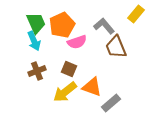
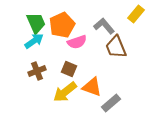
cyan arrow: rotated 102 degrees counterclockwise
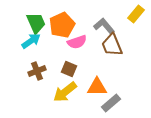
cyan arrow: moved 3 px left
brown trapezoid: moved 4 px left, 2 px up
orange triangle: moved 5 px right; rotated 20 degrees counterclockwise
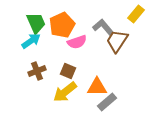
gray L-shape: moved 1 px left, 1 px down
brown trapezoid: moved 5 px right, 4 px up; rotated 55 degrees clockwise
brown square: moved 1 px left, 2 px down
gray rectangle: moved 4 px left, 1 px up
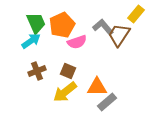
brown trapezoid: moved 2 px right, 6 px up
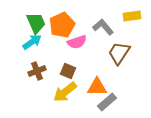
yellow rectangle: moved 4 px left, 2 px down; rotated 42 degrees clockwise
brown trapezoid: moved 18 px down
cyan arrow: moved 1 px right, 1 px down
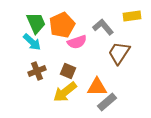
cyan arrow: rotated 78 degrees clockwise
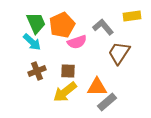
brown square: rotated 21 degrees counterclockwise
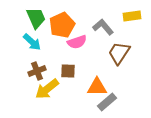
green trapezoid: moved 5 px up
yellow arrow: moved 18 px left, 3 px up
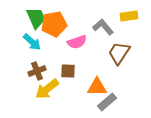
yellow rectangle: moved 3 px left
orange pentagon: moved 8 px left, 1 px up; rotated 15 degrees clockwise
